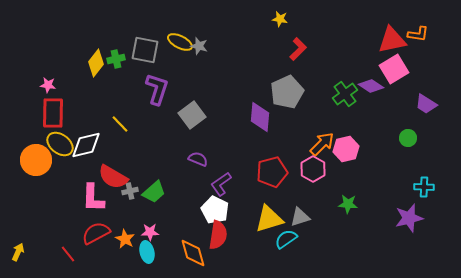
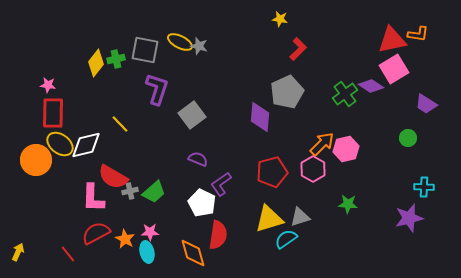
white pentagon at (215, 210): moved 13 px left, 7 px up
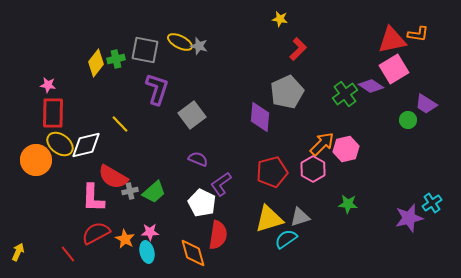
green circle at (408, 138): moved 18 px up
cyan cross at (424, 187): moved 8 px right, 16 px down; rotated 36 degrees counterclockwise
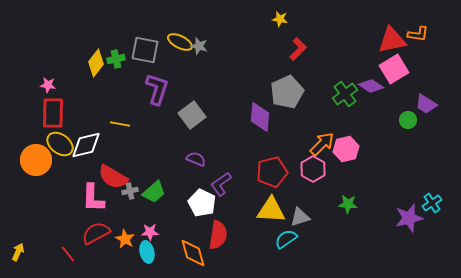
yellow line at (120, 124): rotated 36 degrees counterclockwise
purple semicircle at (198, 159): moved 2 px left
yellow triangle at (269, 219): moved 2 px right, 9 px up; rotated 20 degrees clockwise
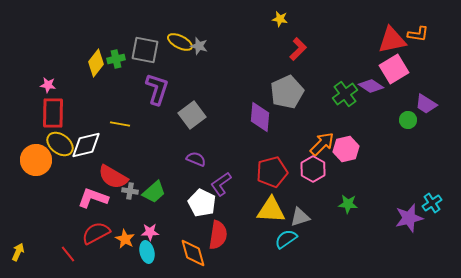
gray cross at (130, 191): rotated 21 degrees clockwise
pink L-shape at (93, 198): rotated 108 degrees clockwise
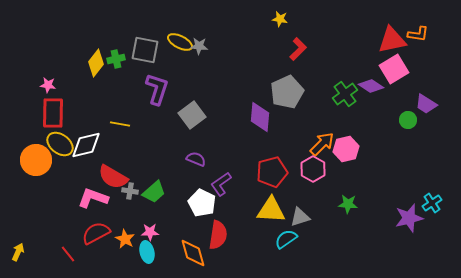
gray star at (199, 46): rotated 12 degrees counterclockwise
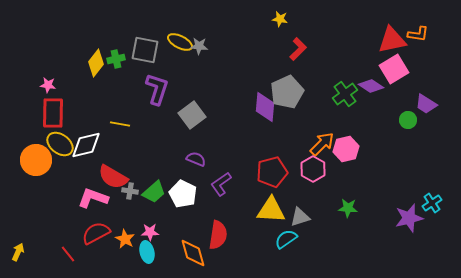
purple diamond at (260, 117): moved 5 px right, 10 px up
white pentagon at (202, 203): moved 19 px left, 9 px up
green star at (348, 204): moved 4 px down
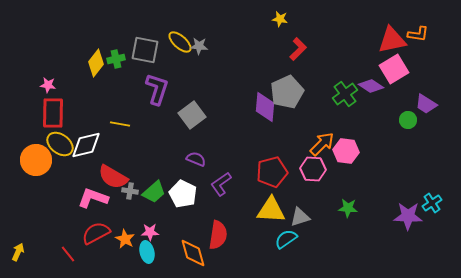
yellow ellipse at (180, 42): rotated 15 degrees clockwise
pink hexagon at (346, 149): moved 2 px down; rotated 20 degrees clockwise
pink hexagon at (313, 169): rotated 25 degrees counterclockwise
purple star at (409, 218): moved 1 px left, 2 px up; rotated 16 degrees clockwise
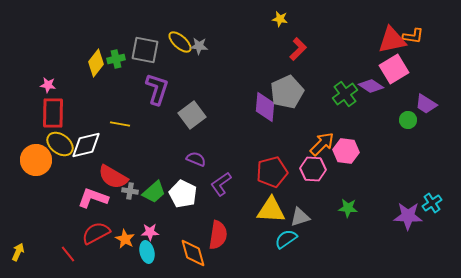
orange L-shape at (418, 34): moved 5 px left, 2 px down
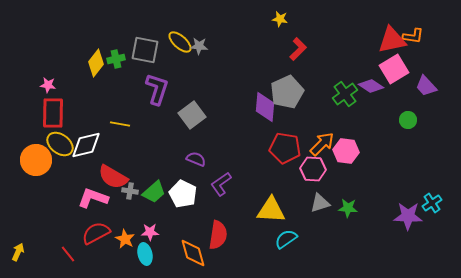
purple trapezoid at (426, 104): moved 18 px up; rotated 15 degrees clockwise
red pentagon at (272, 172): moved 13 px right, 24 px up; rotated 24 degrees clockwise
gray triangle at (300, 217): moved 20 px right, 14 px up
cyan ellipse at (147, 252): moved 2 px left, 2 px down
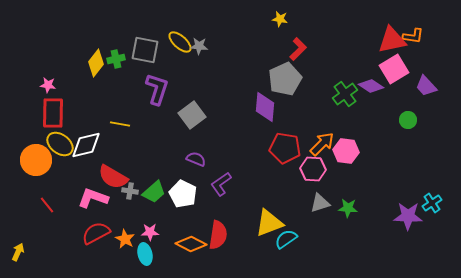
gray pentagon at (287, 92): moved 2 px left, 13 px up
yellow triangle at (271, 210): moved 2 px left, 13 px down; rotated 24 degrees counterclockwise
orange diamond at (193, 253): moved 2 px left, 9 px up; rotated 48 degrees counterclockwise
red line at (68, 254): moved 21 px left, 49 px up
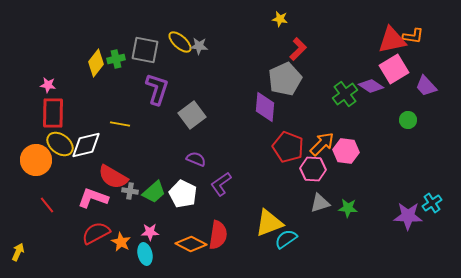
red pentagon at (285, 148): moved 3 px right, 1 px up; rotated 12 degrees clockwise
orange star at (125, 239): moved 4 px left, 3 px down
